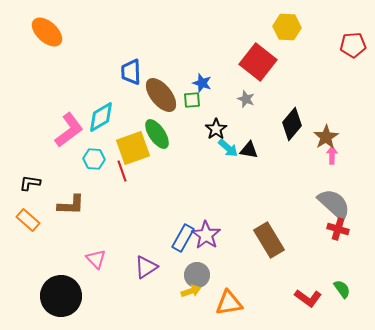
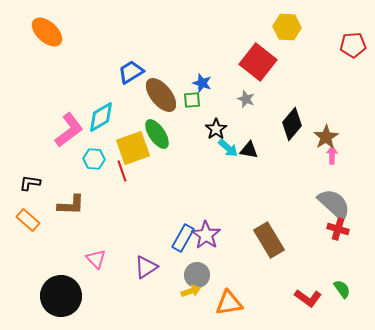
blue trapezoid: rotated 60 degrees clockwise
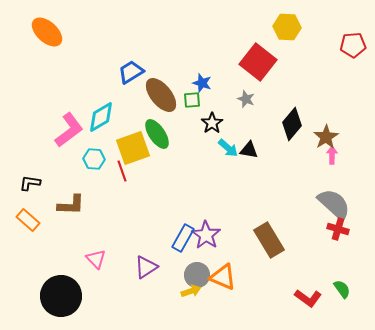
black star: moved 4 px left, 6 px up
orange triangle: moved 6 px left, 26 px up; rotated 32 degrees clockwise
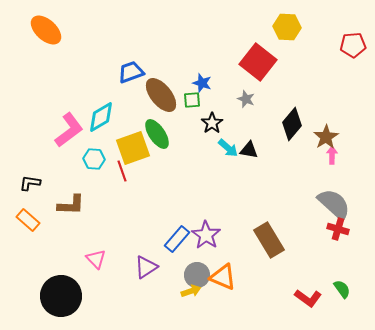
orange ellipse: moved 1 px left, 2 px up
blue trapezoid: rotated 12 degrees clockwise
blue rectangle: moved 6 px left, 1 px down; rotated 12 degrees clockwise
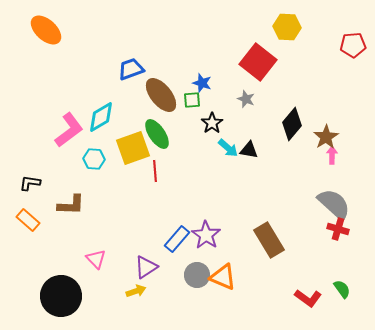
blue trapezoid: moved 3 px up
red line: moved 33 px right; rotated 15 degrees clockwise
yellow arrow: moved 55 px left
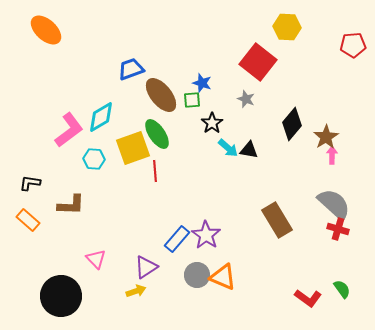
brown rectangle: moved 8 px right, 20 px up
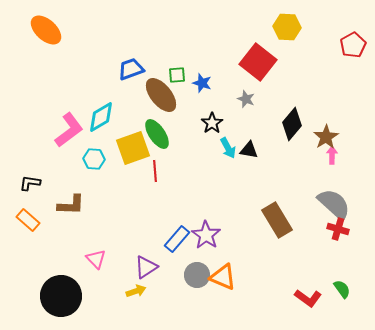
red pentagon: rotated 25 degrees counterclockwise
green square: moved 15 px left, 25 px up
cyan arrow: rotated 20 degrees clockwise
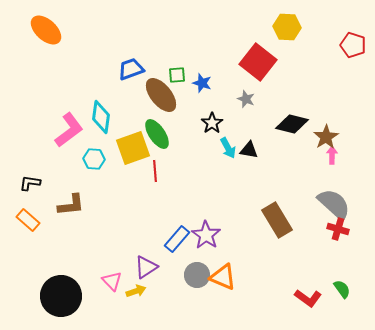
red pentagon: rotated 25 degrees counterclockwise
cyan diamond: rotated 52 degrees counterclockwise
black diamond: rotated 64 degrees clockwise
brown L-shape: rotated 8 degrees counterclockwise
pink triangle: moved 16 px right, 22 px down
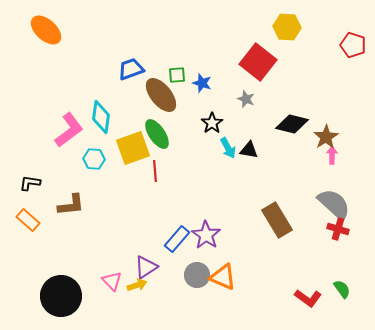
yellow arrow: moved 1 px right, 6 px up
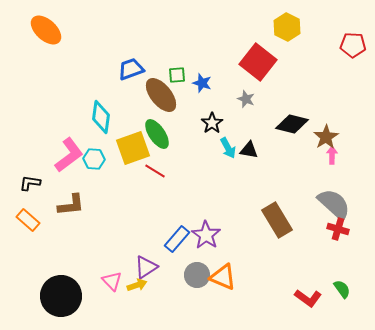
yellow hexagon: rotated 24 degrees clockwise
red pentagon: rotated 15 degrees counterclockwise
pink L-shape: moved 25 px down
red line: rotated 55 degrees counterclockwise
